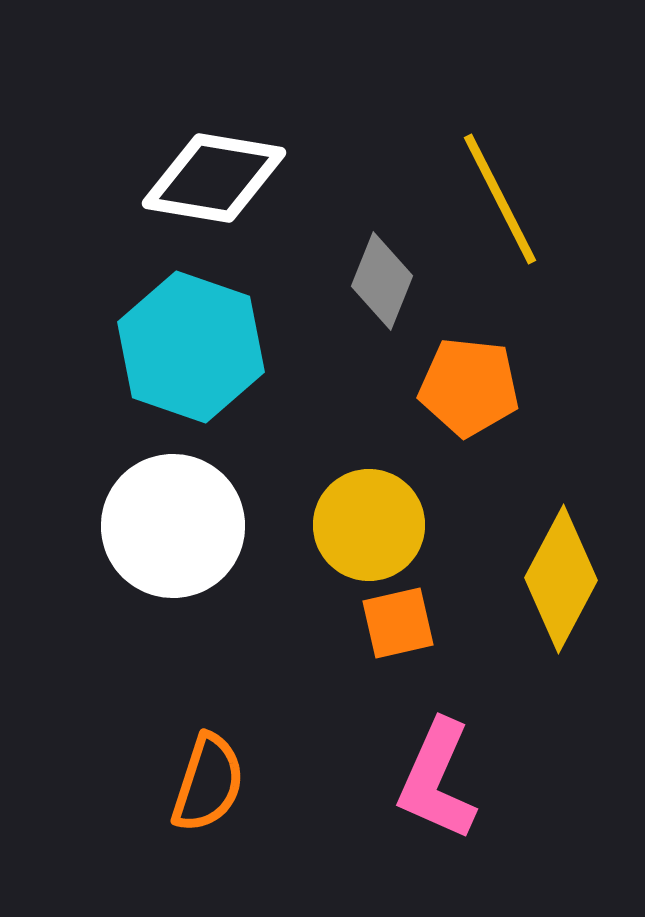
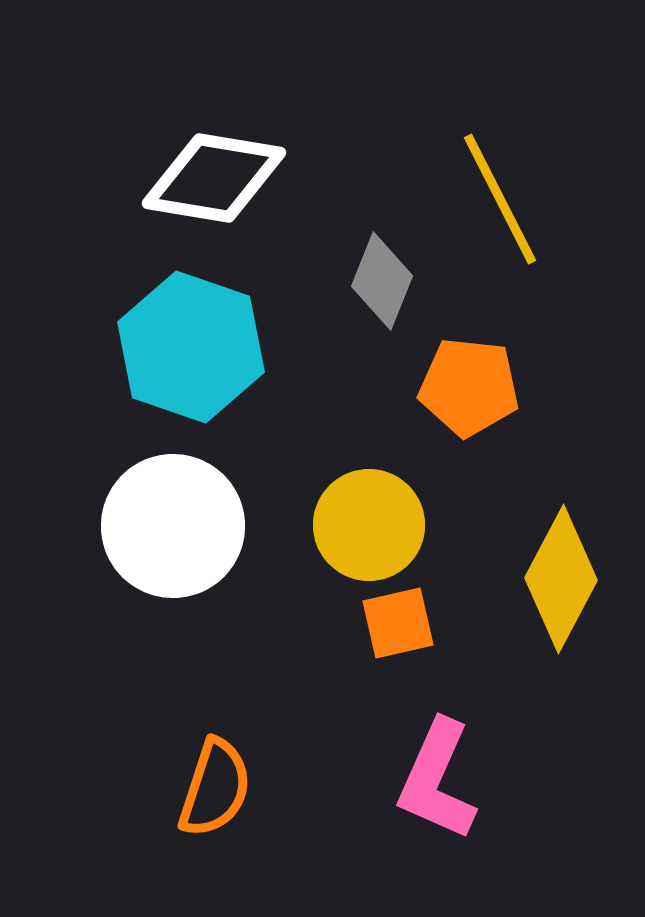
orange semicircle: moved 7 px right, 5 px down
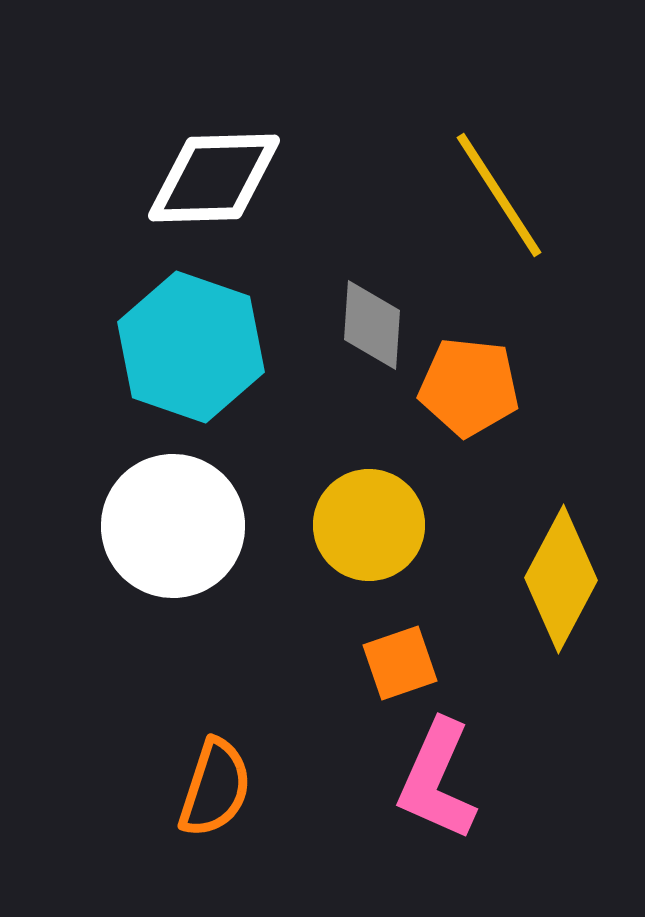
white diamond: rotated 11 degrees counterclockwise
yellow line: moved 1 px left, 4 px up; rotated 6 degrees counterclockwise
gray diamond: moved 10 px left, 44 px down; rotated 18 degrees counterclockwise
orange square: moved 2 px right, 40 px down; rotated 6 degrees counterclockwise
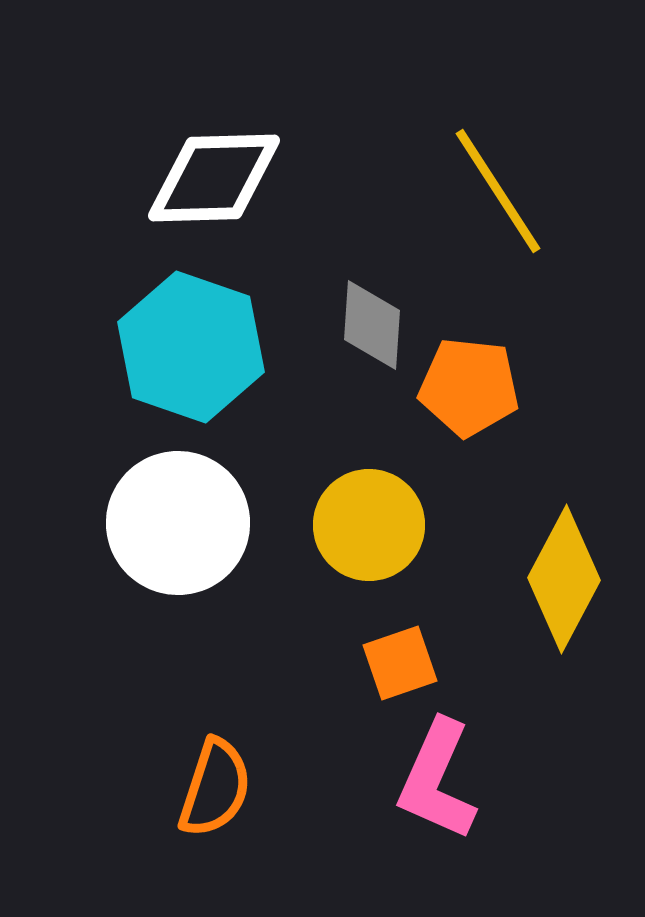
yellow line: moved 1 px left, 4 px up
white circle: moved 5 px right, 3 px up
yellow diamond: moved 3 px right
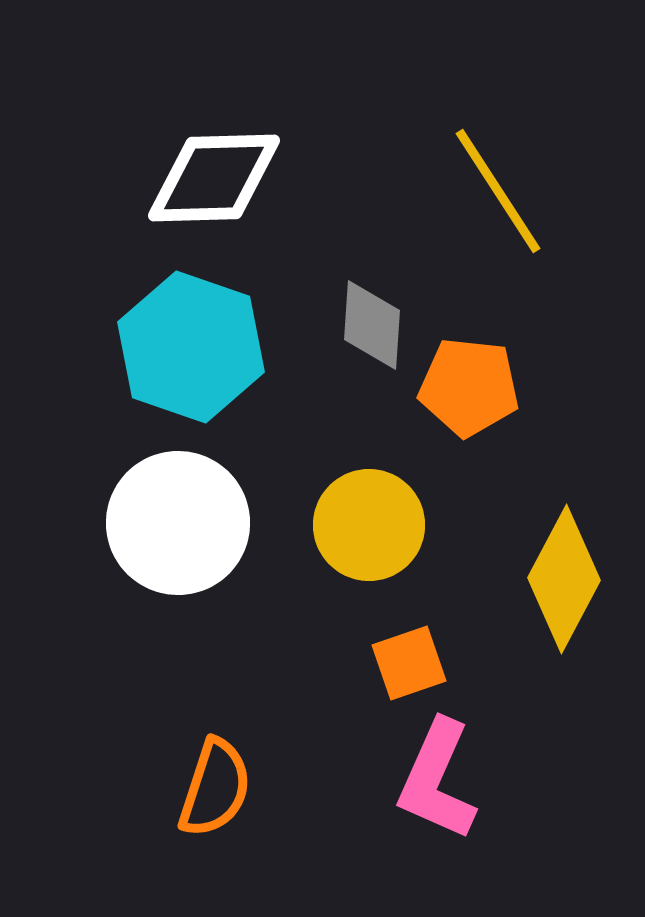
orange square: moved 9 px right
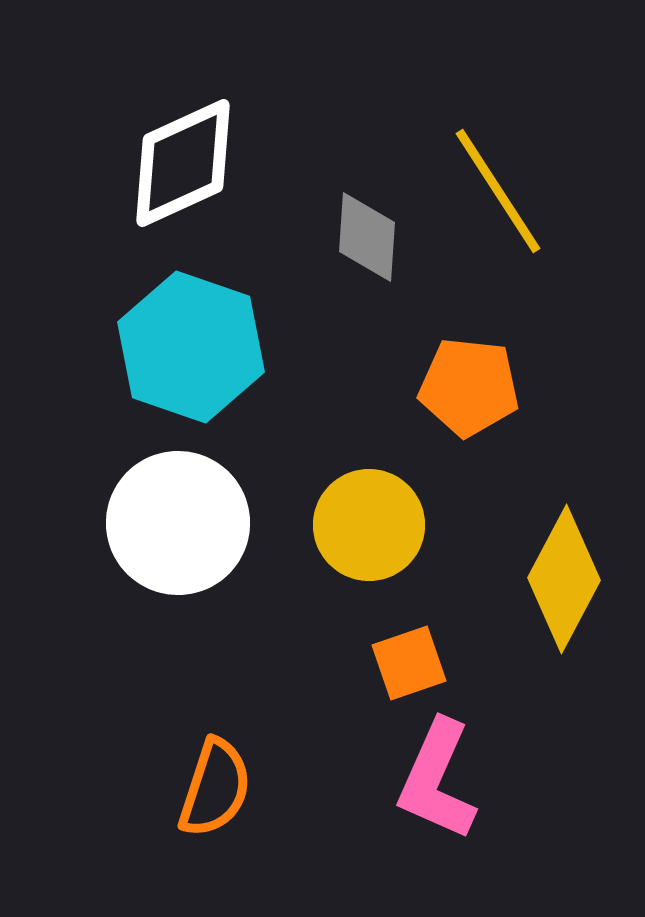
white diamond: moved 31 px left, 15 px up; rotated 23 degrees counterclockwise
gray diamond: moved 5 px left, 88 px up
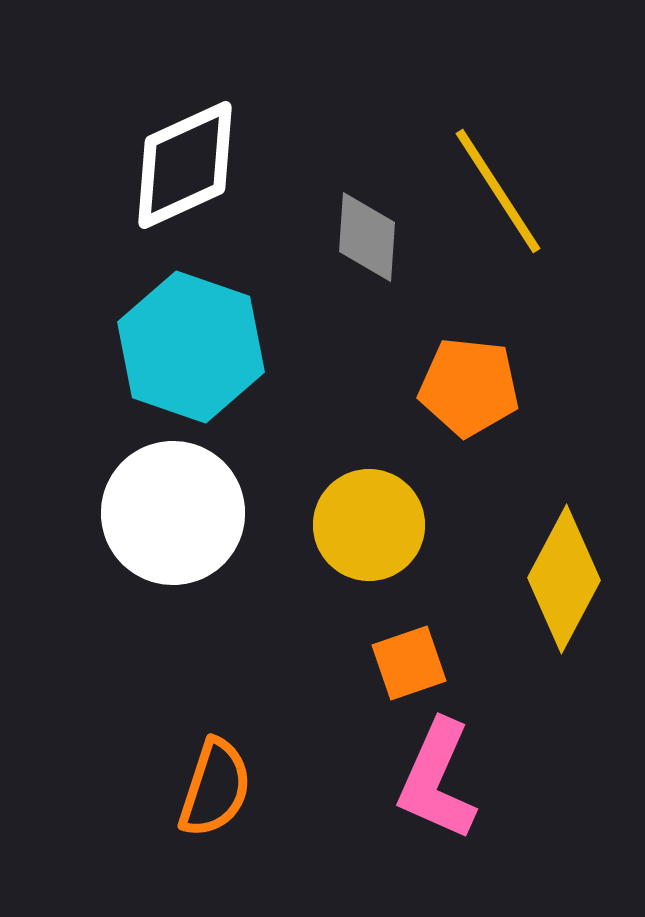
white diamond: moved 2 px right, 2 px down
white circle: moved 5 px left, 10 px up
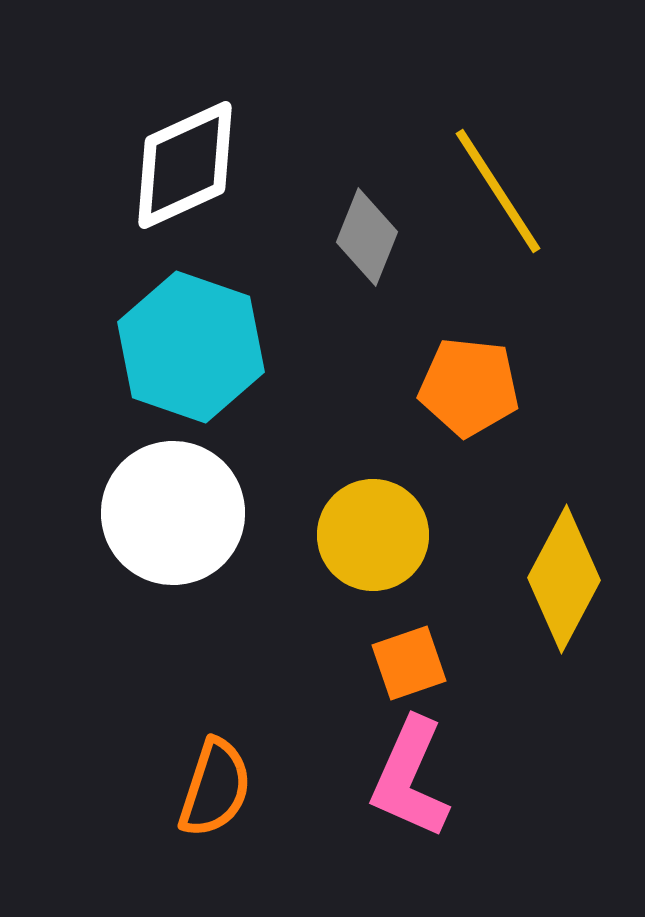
gray diamond: rotated 18 degrees clockwise
yellow circle: moved 4 px right, 10 px down
pink L-shape: moved 27 px left, 2 px up
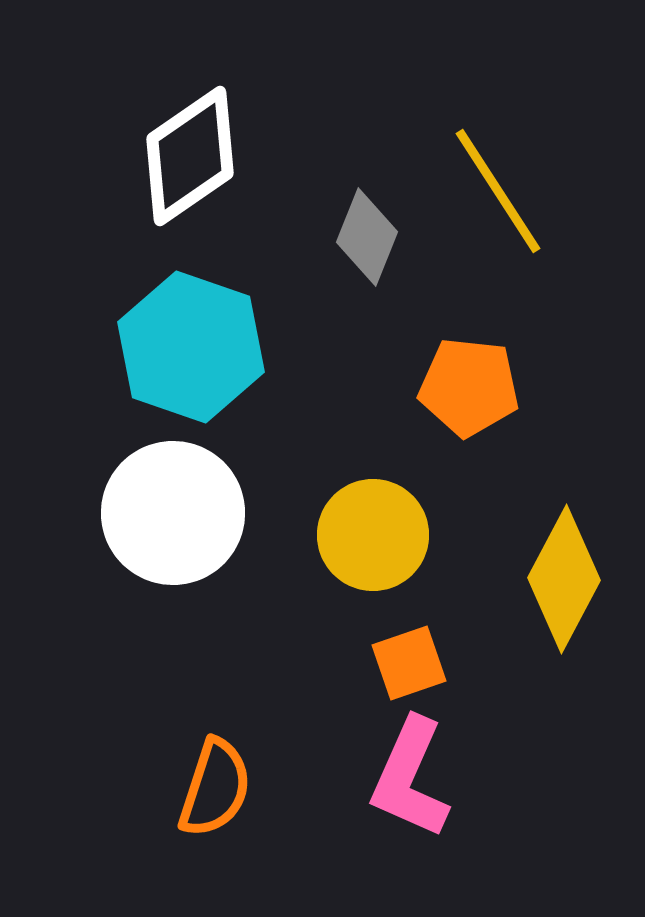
white diamond: moved 5 px right, 9 px up; rotated 10 degrees counterclockwise
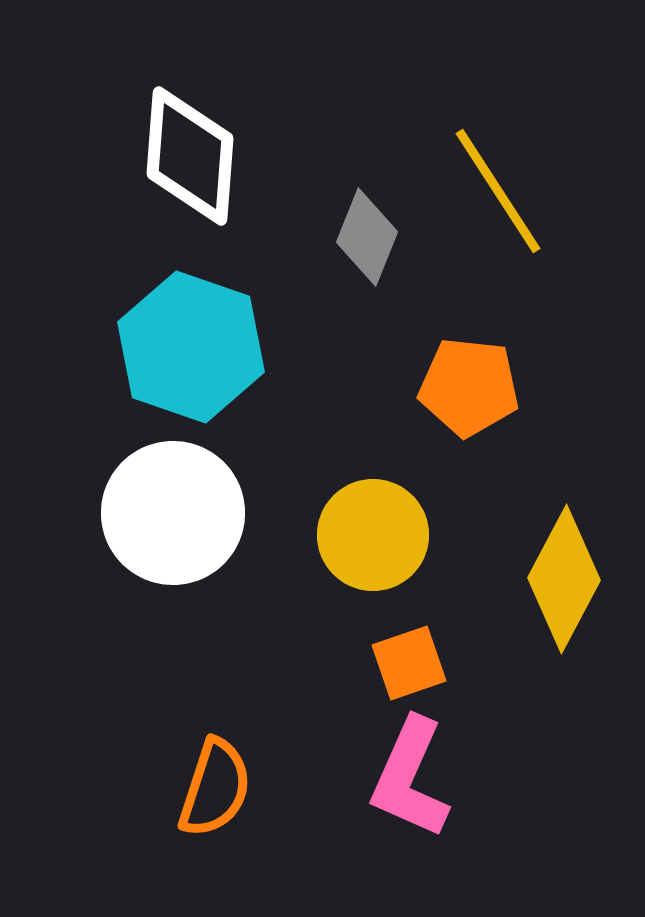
white diamond: rotated 51 degrees counterclockwise
